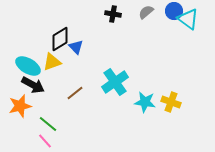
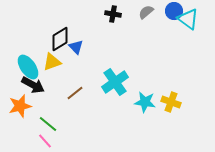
cyan ellipse: moved 1 px down; rotated 25 degrees clockwise
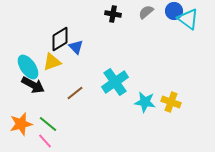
orange star: moved 1 px right, 18 px down
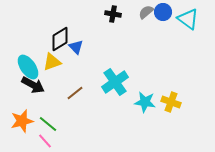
blue circle: moved 11 px left, 1 px down
orange star: moved 1 px right, 3 px up
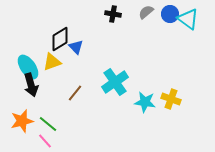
blue circle: moved 7 px right, 2 px down
black arrow: moved 2 px left; rotated 45 degrees clockwise
brown line: rotated 12 degrees counterclockwise
yellow cross: moved 3 px up
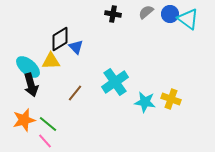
yellow triangle: moved 1 px left, 1 px up; rotated 18 degrees clockwise
cyan ellipse: rotated 15 degrees counterclockwise
orange star: moved 2 px right, 1 px up
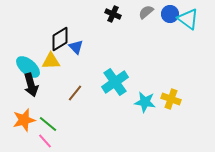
black cross: rotated 14 degrees clockwise
